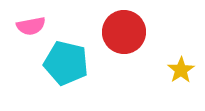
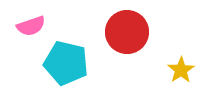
pink semicircle: rotated 8 degrees counterclockwise
red circle: moved 3 px right
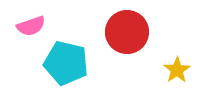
yellow star: moved 4 px left
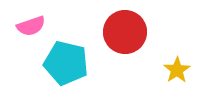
red circle: moved 2 px left
